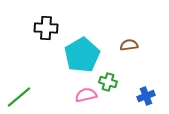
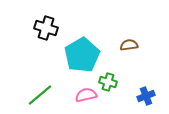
black cross: rotated 15 degrees clockwise
green line: moved 21 px right, 2 px up
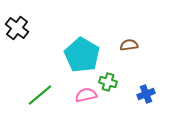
black cross: moved 29 px left; rotated 20 degrees clockwise
cyan pentagon: rotated 12 degrees counterclockwise
blue cross: moved 2 px up
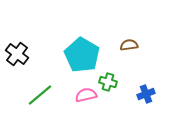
black cross: moved 26 px down
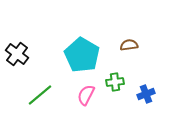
green cross: moved 7 px right; rotated 24 degrees counterclockwise
pink semicircle: rotated 50 degrees counterclockwise
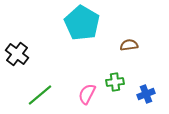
cyan pentagon: moved 32 px up
pink semicircle: moved 1 px right, 1 px up
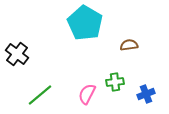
cyan pentagon: moved 3 px right
